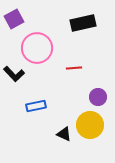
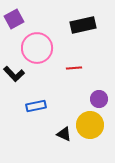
black rectangle: moved 2 px down
purple circle: moved 1 px right, 2 px down
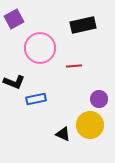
pink circle: moved 3 px right
red line: moved 2 px up
black L-shape: moved 8 px down; rotated 25 degrees counterclockwise
blue rectangle: moved 7 px up
black triangle: moved 1 px left
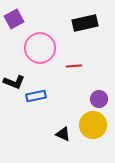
black rectangle: moved 2 px right, 2 px up
blue rectangle: moved 3 px up
yellow circle: moved 3 px right
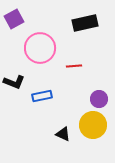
blue rectangle: moved 6 px right
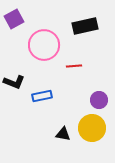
black rectangle: moved 3 px down
pink circle: moved 4 px right, 3 px up
purple circle: moved 1 px down
yellow circle: moved 1 px left, 3 px down
black triangle: rotated 14 degrees counterclockwise
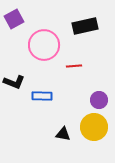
blue rectangle: rotated 12 degrees clockwise
yellow circle: moved 2 px right, 1 px up
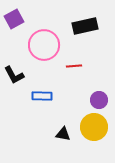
black L-shape: moved 7 px up; rotated 40 degrees clockwise
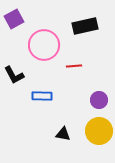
yellow circle: moved 5 px right, 4 px down
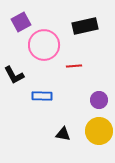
purple square: moved 7 px right, 3 px down
